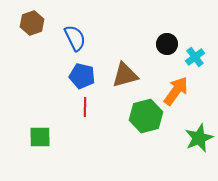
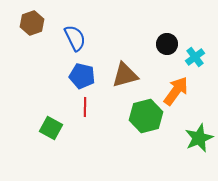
green square: moved 11 px right, 9 px up; rotated 30 degrees clockwise
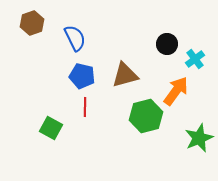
cyan cross: moved 2 px down
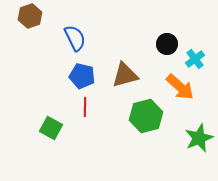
brown hexagon: moved 2 px left, 7 px up
orange arrow: moved 4 px right, 4 px up; rotated 96 degrees clockwise
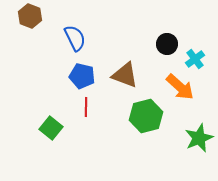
brown hexagon: rotated 20 degrees counterclockwise
brown triangle: rotated 36 degrees clockwise
red line: moved 1 px right
green square: rotated 10 degrees clockwise
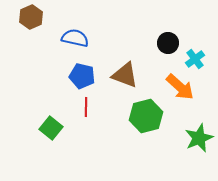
brown hexagon: moved 1 px right, 1 px down; rotated 15 degrees clockwise
blue semicircle: rotated 52 degrees counterclockwise
black circle: moved 1 px right, 1 px up
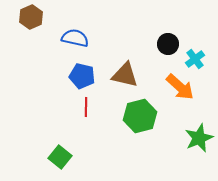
black circle: moved 1 px down
brown triangle: rotated 8 degrees counterclockwise
green hexagon: moved 6 px left
green square: moved 9 px right, 29 px down
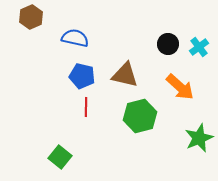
cyan cross: moved 4 px right, 12 px up
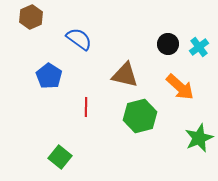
blue semicircle: moved 4 px right, 1 px down; rotated 24 degrees clockwise
blue pentagon: moved 33 px left; rotated 20 degrees clockwise
